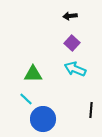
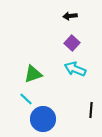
green triangle: rotated 18 degrees counterclockwise
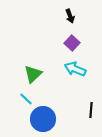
black arrow: rotated 104 degrees counterclockwise
green triangle: rotated 24 degrees counterclockwise
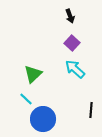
cyan arrow: rotated 20 degrees clockwise
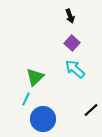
green triangle: moved 2 px right, 3 px down
cyan line: rotated 72 degrees clockwise
black line: rotated 42 degrees clockwise
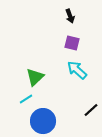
purple square: rotated 28 degrees counterclockwise
cyan arrow: moved 2 px right, 1 px down
cyan line: rotated 32 degrees clockwise
blue circle: moved 2 px down
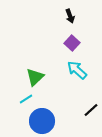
purple square: rotated 28 degrees clockwise
blue circle: moved 1 px left
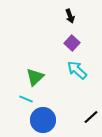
cyan line: rotated 56 degrees clockwise
black line: moved 7 px down
blue circle: moved 1 px right, 1 px up
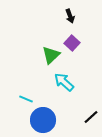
cyan arrow: moved 13 px left, 12 px down
green triangle: moved 16 px right, 22 px up
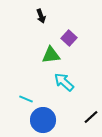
black arrow: moved 29 px left
purple square: moved 3 px left, 5 px up
green triangle: rotated 36 degrees clockwise
